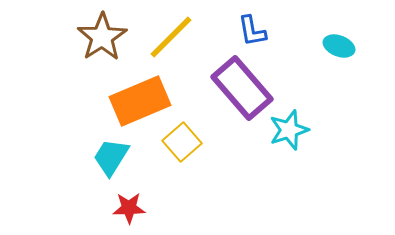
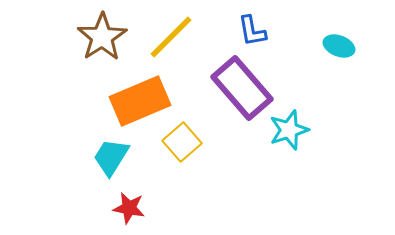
red star: rotated 12 degrees clockwise
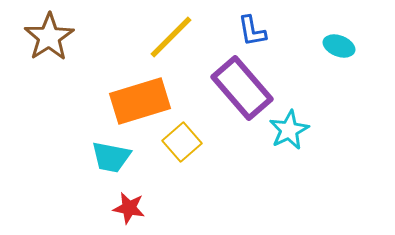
brown star: moved 53 px left
orange rectangle: rotated 6 degrees clockwise
cyan star: rotated 9 degrees counterclockwise
cyan trapezoid: rotated 111 degrees counterclockwise
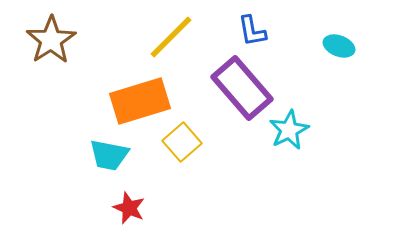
brown star: moved 2 px right, 3 px down
cyan trapezoid: moved 2 px left, 2 px up
red star: rotated 12 degrees clockwise
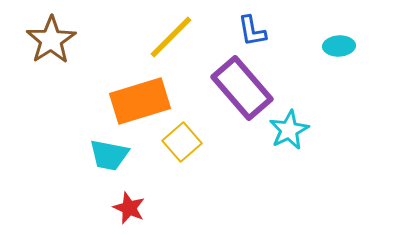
cyan ellipse: rotated 24 degrees counterclockwise
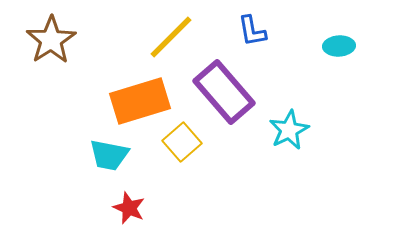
purple rectangle: moved 18 px left, 4 px down
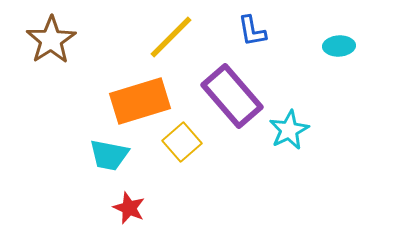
purple rectangle: moved 8 px right, 4 px down
